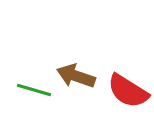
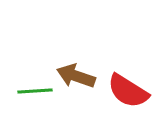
green line: moved 1 px right, 1 px down; rotated 20 degrees counterclockwise
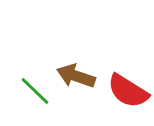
green line: rotated 48 degrees clockwise
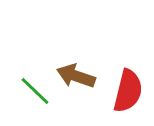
red semicircle: rotated 108 degrees counterclockwise
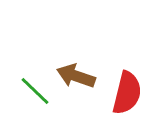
red semicircle: moved 1 px left, 2 px down
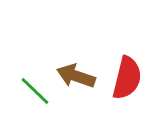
red semicircle: moved 15 px up
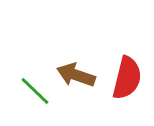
brown arrow: moved 1 px up
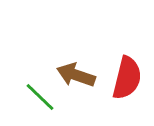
green line: moved 5 px right, 6 px down
